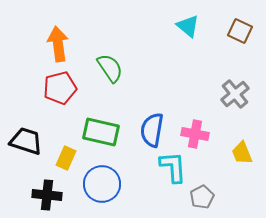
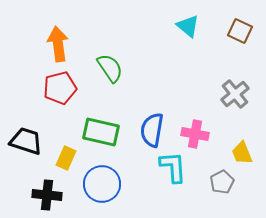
gray pentagon: moved 20 px right, 15 px up
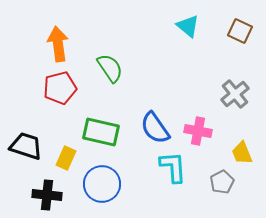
blue semicircle: moved 3 px right, 2 px up; rotated 44 degrees counterclockwise
pink cross: moved 3 px right, 3 px up
black trapezoid: moved 5 px down
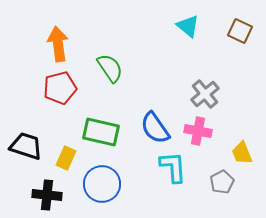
gray cross: moved 30 px left
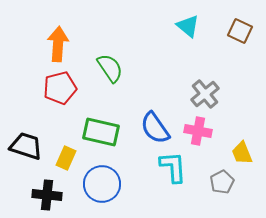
orange arrow: rotated 12 degrees clockwise
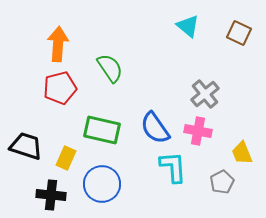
brown square: moved 1 px left, 2 px down
green rectangle: moved 1 px right, 2 px up
black cross: moved 4 px right
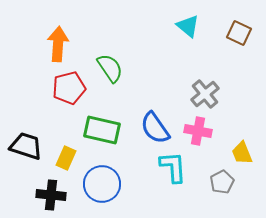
red pentagon: moved 9 px right
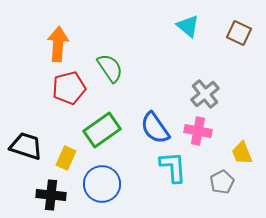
green rectangle: rotated 48 degrees counterclockwise
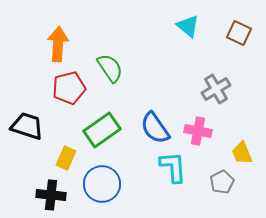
gray cross: moved 11 px right, 5 px up; rotated 8 degrees clockwise
black trapezoid: moved 1 px right, 20 px up
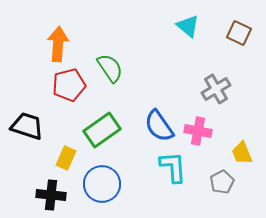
red pentagon: moved 3 px up
blue semicircle: moved 4 px right, 2 px up
